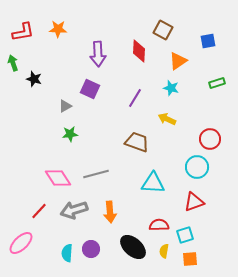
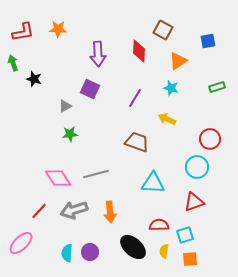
green rectangle: moved 4 px down
purple circle: moved 1 px left, 3 px down
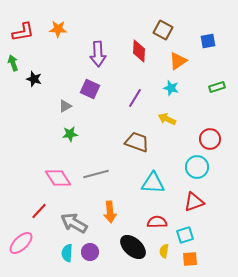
gray arrow: moved 13 px down; rotated 48 degrees clockwise
red semicircle: moved 2 px left, 3 px up
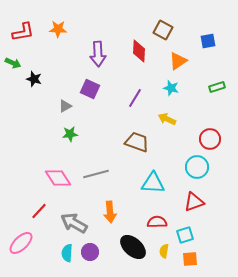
green arrow: rotated 133 degrees clockwise
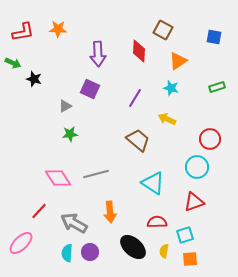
blue square: moved 6 px right, 4 px up; rotated 21 degrees clockwise
brown trapezoid: moved 1 px right, 2 px up; rotated 20 degrees clockwise
cyan triangle: rotated 30 degrees clockwise
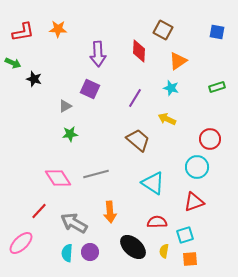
blue square: moved 3 px right, 5 px up
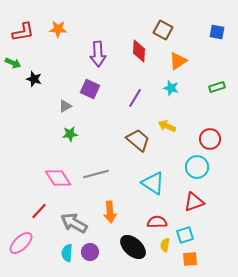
yellow arrow: moved 7 px down
yellow semicircle: moved 1 px right, 6 px up
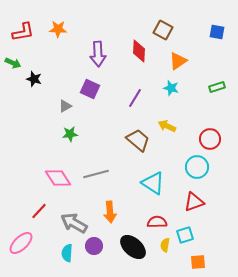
purple circle: moved 4 px right, 6 px up
orange square: moved 8 px right, 3 px down
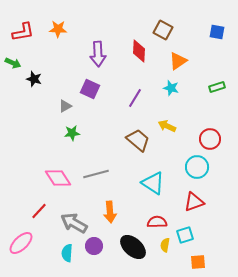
green star: moved 2 px right, 1 px up
